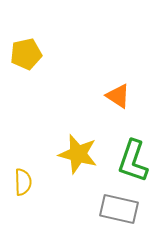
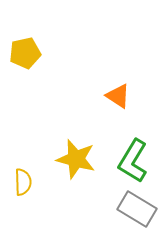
yellow pentagon: moved 1 px left, 1 px up
yellow star: moved 2 px left, 5 px down
green L-shape: rotated 12 degrees clockwise
gray rectangle: moved 18 px right; rotated 18 degrees clockwise
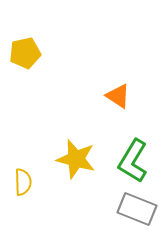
gray rectangle: rotated 9 degrees counterclockwise
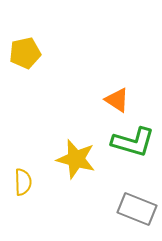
orange triangle: moved 1 px left, 4 px down
green L-shape: moved 19 px up; rotated 105 degrees counterclockwise
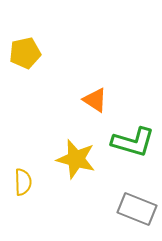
orange triangle: moved 22 px left
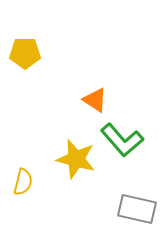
yellow pentagon: rotated 12 degrees clockwise
green L-shape: moved 11 px left, 2 px up; rotated 33 degrees clockwise
yellow semicircle: rotated 16 degrees clockwise
gray rectangle: rotated 9 degrees counterclockwise
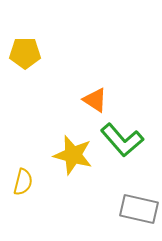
yellow star: moved 3 px left, 4 px up
gray rectangle: moved 2 px right
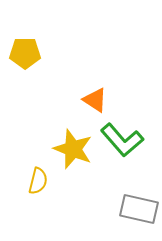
yellow star: moved 6 px up; rotated 6 degrees clockwise
yellow semicircle: moved 15 px right, 1 px up
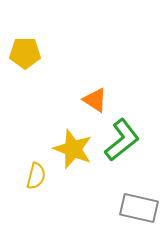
green L-shape: rotated 87 degrees counterclockwise
yellow semicircle: moved 2 px left, 5 px up
gray rectangle: moved 1 px up
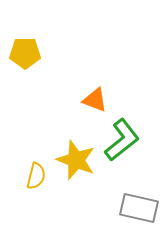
orange triangle: rotated 12 degrees counterclockwise
yellow star: moved 3 px right, 11 px down
